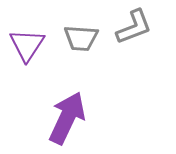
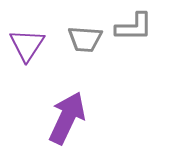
gray L-shape: rotated 21 degrees clockwise
gray trapezoid: moved 4 px right, 1 px down
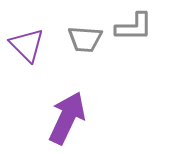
purple triangle: rotated 18 degrees counterclockwise
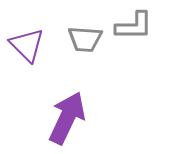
gray L-shape: moved 1 px up
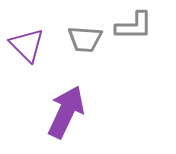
purple arrow: moved 1 px left, 6 px up
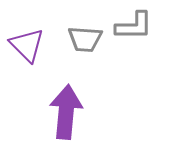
purple arrow: rotated 20 degrees counterclockwise
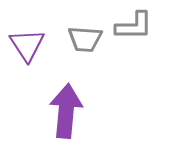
purple triangle: rotated 12 degrees clockwise
purple arrow: moved 1 px up
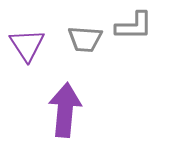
purple arrow: moved 1 px left, 1 px up
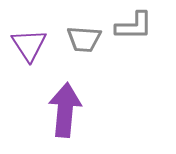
gray trapezoid: moved 1 px left
purple triangle: moved 2 px right
